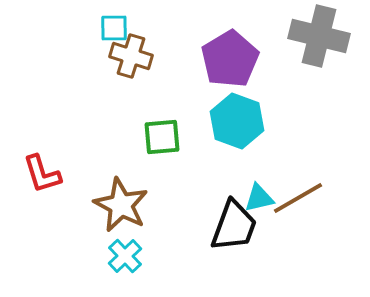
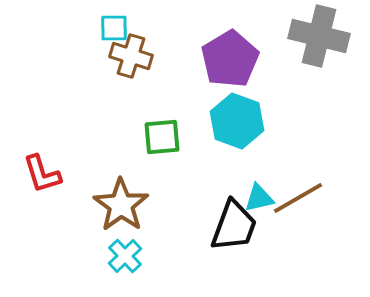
brown star: rotated 8 degrees clockwise
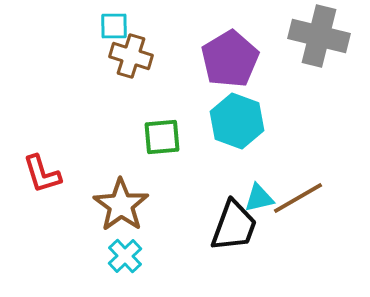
cyan square: moved 2 px up
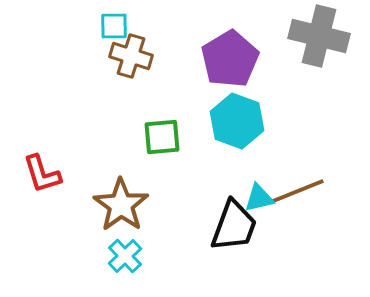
brown line: moved 7 px up; rotated 8 degrees clockwise
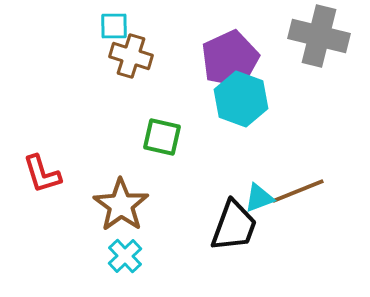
purple pentagon: rotated 6 degrees clockwise
cyan hexagon: moved 4 px right, 22 px up
green square: rotated 18 degrees clockwise
cyan triangle: rotated 8 degrees counterclockwise
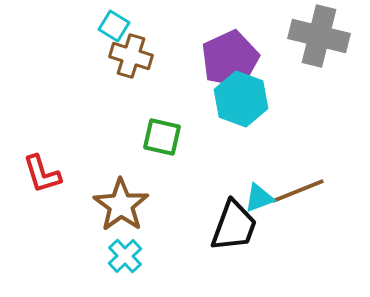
cyan square: rotated 32 degrees clockwise
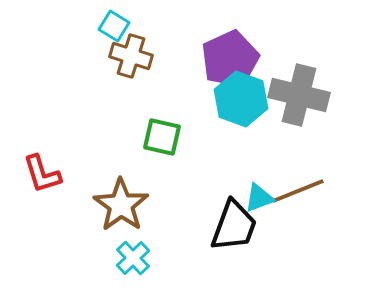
gray cross: moved 20 px left, 59 px down
cyan cross: moved 8 px right, 2 px down
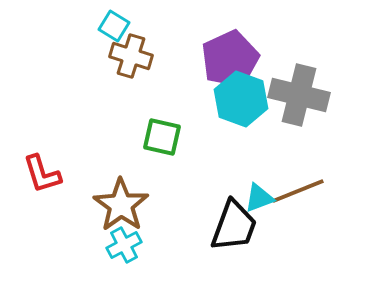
cyan cross: moved 9 px left, 13 px up; rotated 16 degrees clockwise
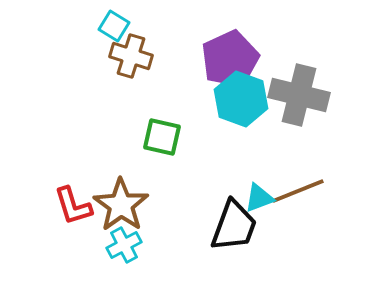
red L-shape: moved 31 px right, 32 px down
